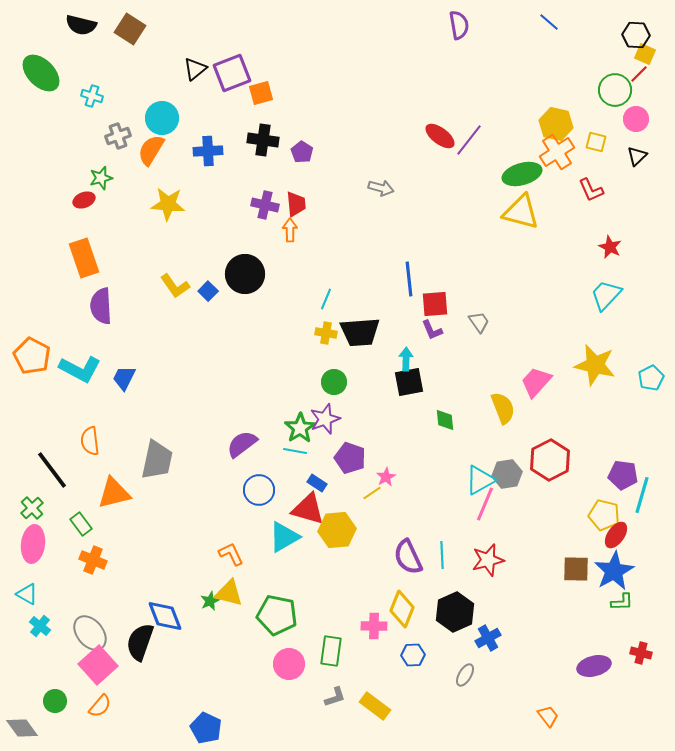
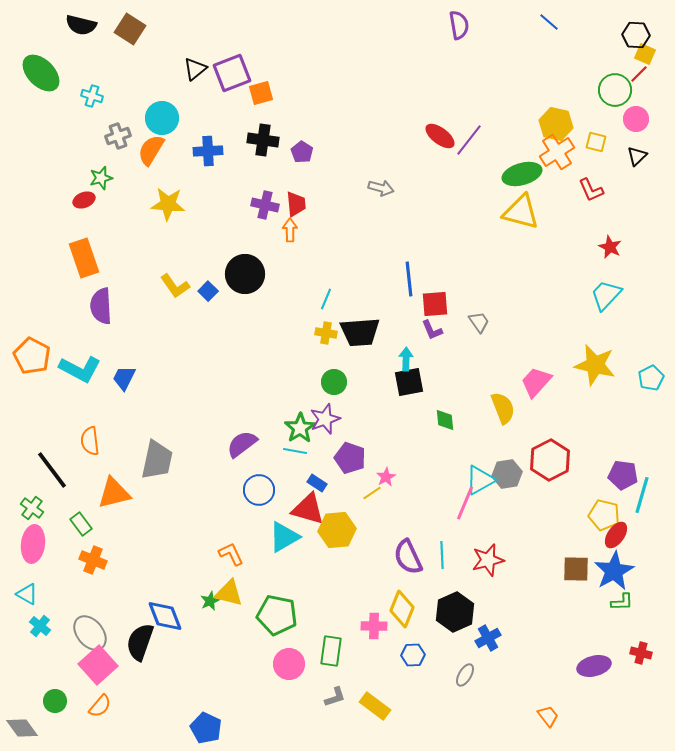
pink line at (485, 504): moved 20 px left, 1 px up
green cross at (32, 508): rotated 10 degrees counterclockwise
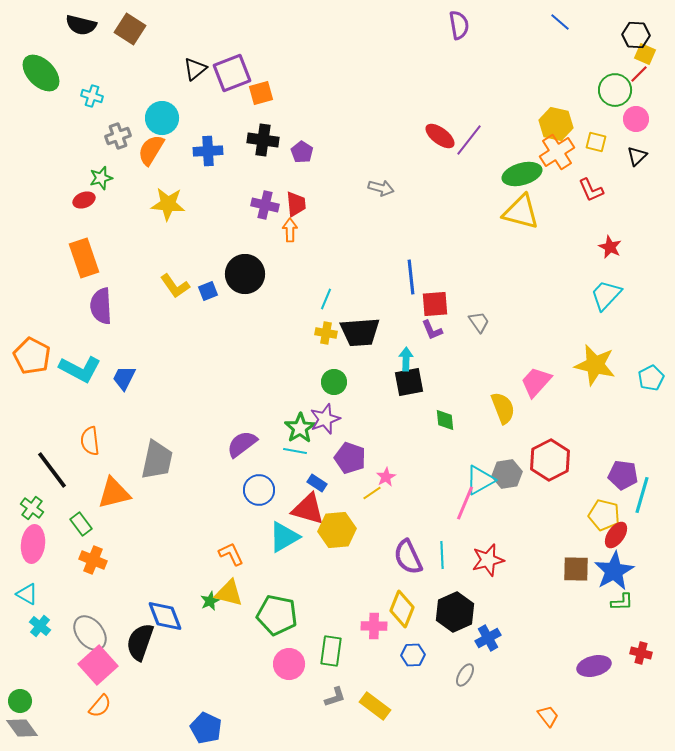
blue line at (549, 22): moved 11 px right
blue line at (409, 279): moved 2 px right, 2 px up
blue square at (208, 291): rotated 24 degrees clockwise
green circle at (55, 701): moved 35 px left
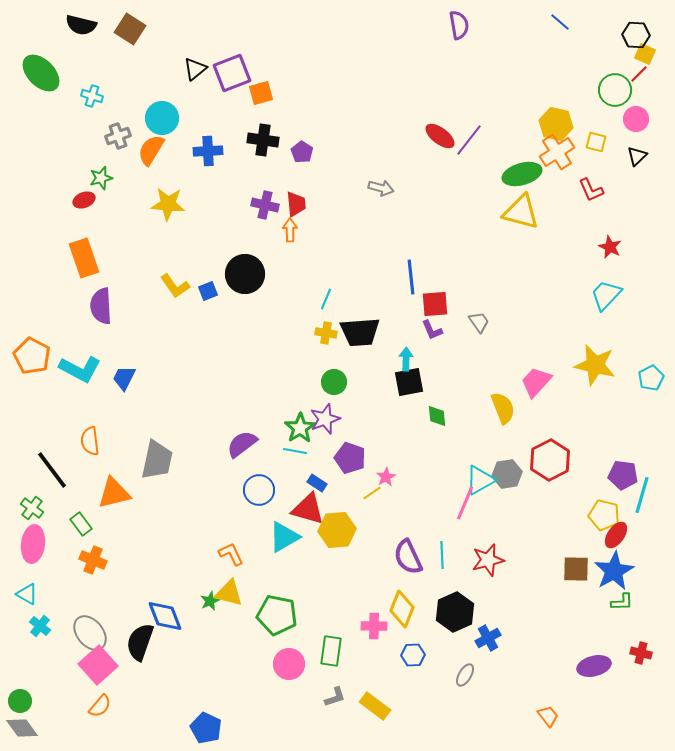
green diamond at (445, 420): moved 8 px left, 4 px up
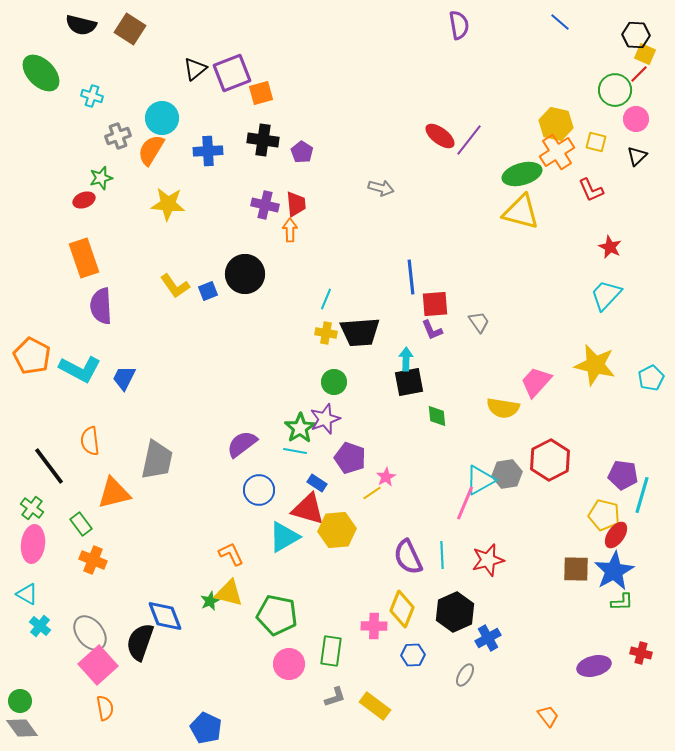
yellow semicircle at (503, 408): rotated 120 degrees clockwise
black line at (52, 470): moved 3 px left, 4 px up
orange semicircle at (100, 706): moved 5 px right, 2 px down; rotated 50 degrees counterclockwise
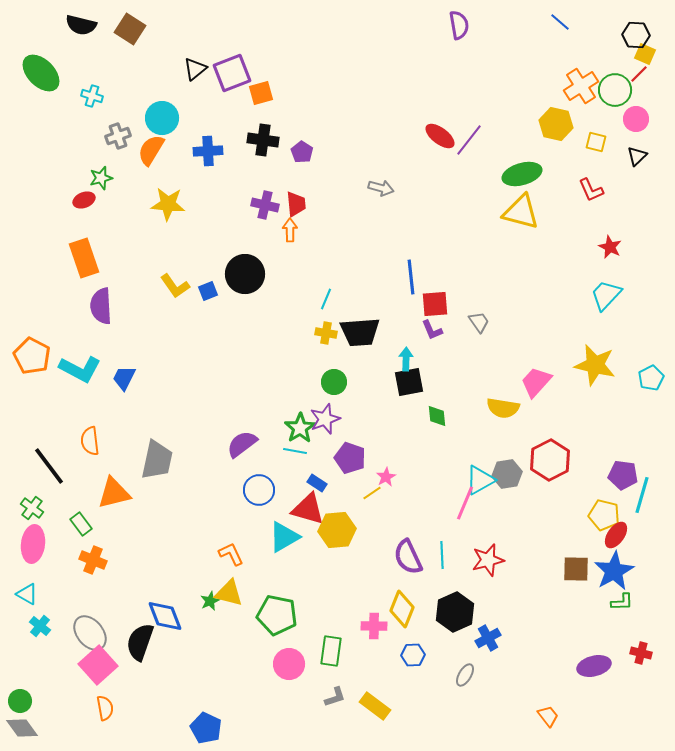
orange cross at (557, 152): moved 24 px right, 66 px up
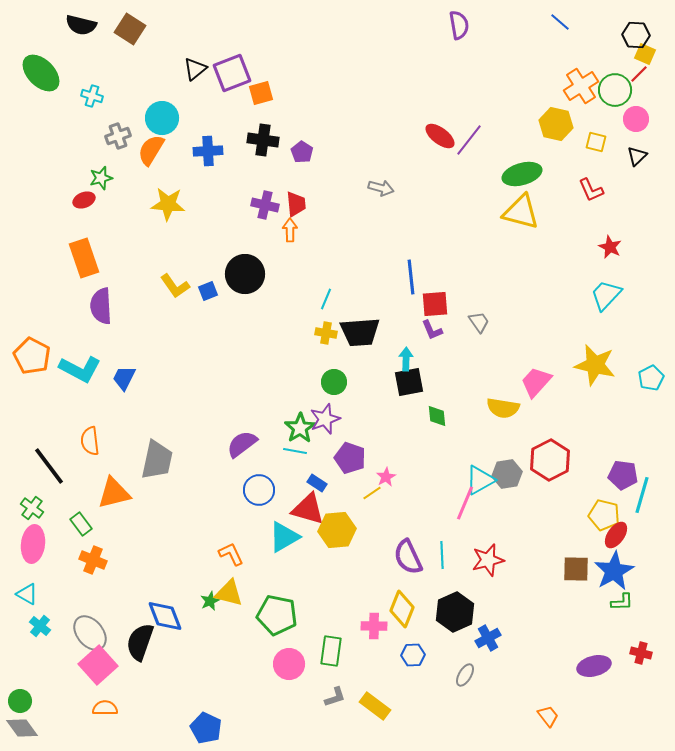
orange semicircle at (105, 708): rotated 80 degrees counterclockwise
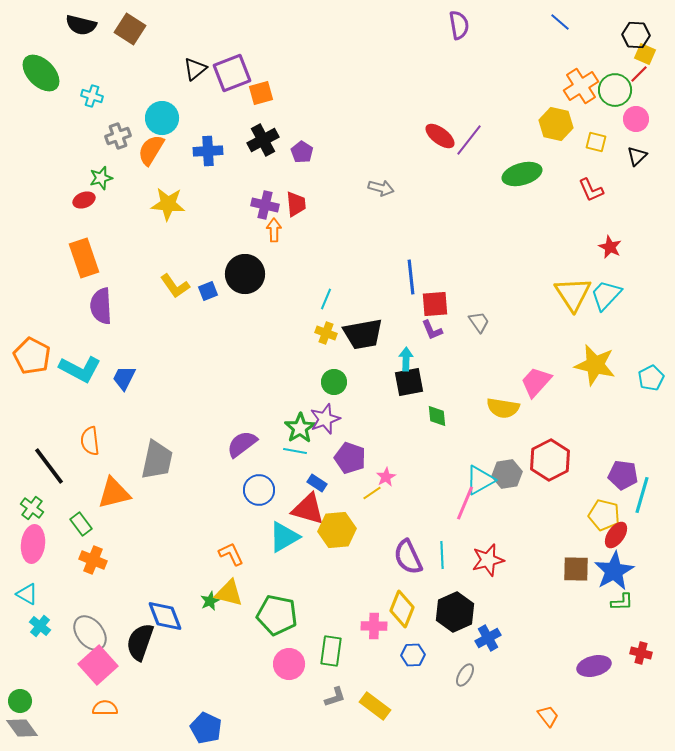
black cross at (263, 140): rotated 36 degrees counterclockwise
yellow triangle at (521, 212): moved 52 px right, 82 px down; rotated 42 degrees clockwise
orange arrow at (290, 230): moved 16 px left
black trapezoid at (360, 332): moved 3 px right, 2 px down; rotated 6 degrees counterclockwise
yellow cross at (326, 333): rotated 10 degrees clockwise
